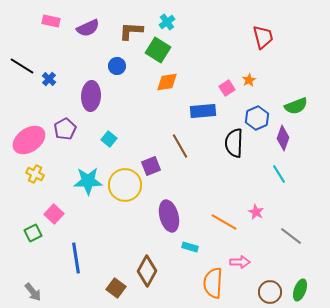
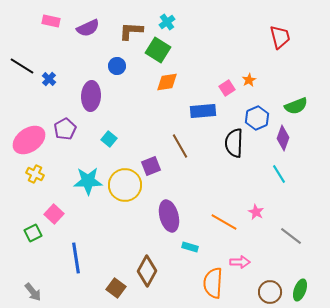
red trapezoid at (263, 37): moved 17 px right
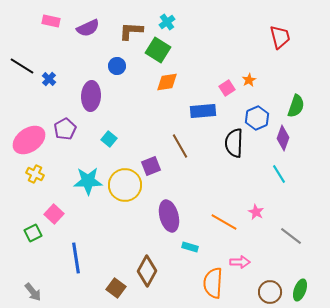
green semicircle at (296, 106): rotated 50 degrees counterclockwise
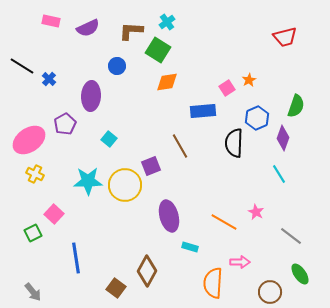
red trapezoid at (280, 37): moved 5 px right; rotated 90 degrees clockwise
purple pentagon at (65, 129): moved 5 px up
green ellipse at (300, 290): moved 16 px up; rotated 55 degrees counterclockwise
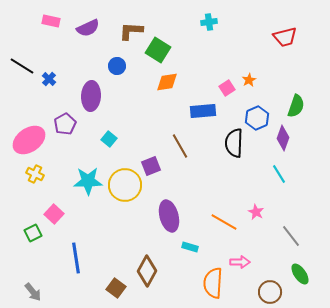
cyan cross at (167, 22): moved 42 px right; rotated 28 degrees clockwise
gray line at (291, 236): rotated 15 degrees clockwise
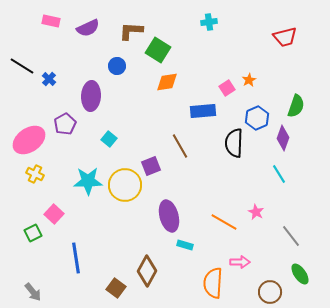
cyan rectangle at (190, 247): moved 5 px left, 2 px up
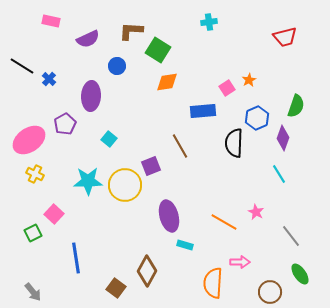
purple semicircle at (88, 28): moved 11 px down
